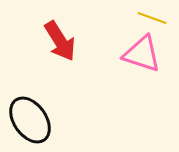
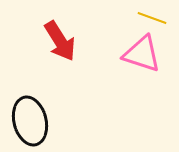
black ellipse: moved 1 px down; rotated 21 degrees clockwise
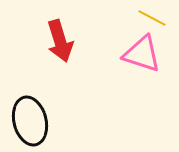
yellow line: rotated 8 degrees clockwise
red arrow: rotated 15 degrees clockwise
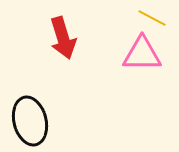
red arrow: moved 3 px right, 3 px up
pink triangle: rotated 18 degrees counterclockwise
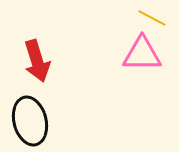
red arrow: moved 26 px left, 23 px down
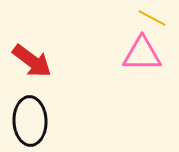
red arrow: moved 5 px left; rotated 36 degrees counterclockwise
black ellipse: rotated 12 degrees clockwise
